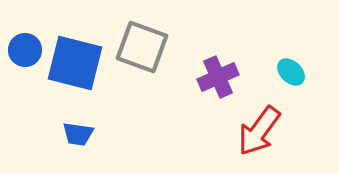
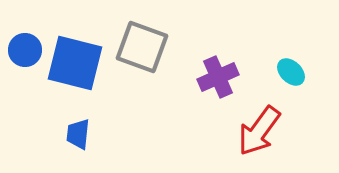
blue trapezoid: rotated 88 degrees clockwise
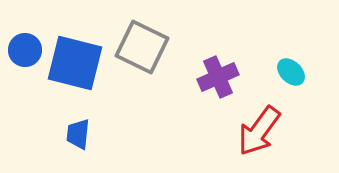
gray square: rotated 6 degrees clockwise
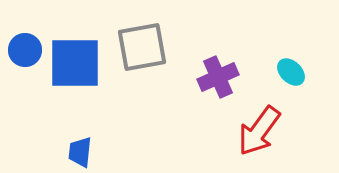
gray square: rotated 36 degrees counterclockwise
blue square: rotated 14 degrees counterclockwise
blue trapezoid: moved 2 px right, 18 px down
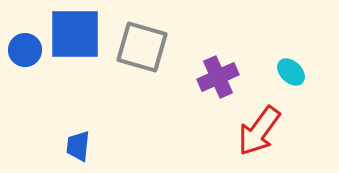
gray square: rotated 26 degrees clockwise
blue square: moved 29 px up
blue trapezoid: moved 2 px left, 6 px up
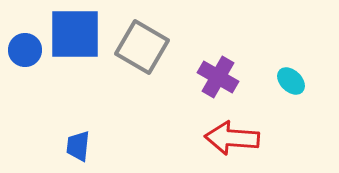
gray square: rotated 14 degrees clockwise
cyan ellipse: moved 9 px down
purple cross: rotated 36 degrees counterclockwise
red arrow: moved 27 px left, 7 px down; rotated 58 degrees clockwise
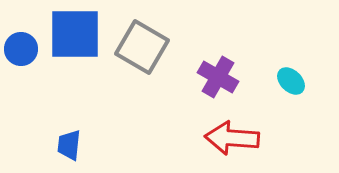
blue circle: moved 4 px left, 1 px up
blue trapezoid: moved 9 px left, 1 px up
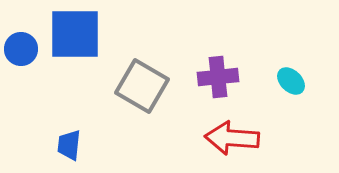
gray square: moved 39 px down
purple cross: rotated 36 degrees counterclockwise
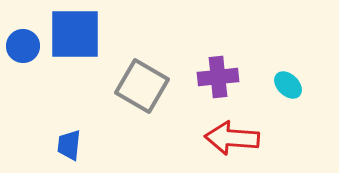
blue circle: moved 2 px right, 3 px up
cyan ellipse: moved 3 px left, 4 px down
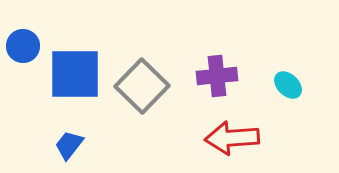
blue square: moved 40 px down
purple cross: moved 1 px left, 1 px up
gray square: rotated 14 degrees clockwise
red arrow: rotated 8 degrees counterclockwise
blue trapezoid: rotated 32 degrees clockwise
